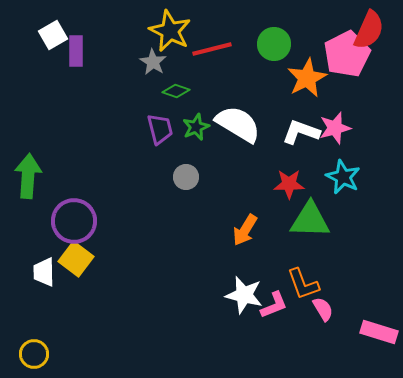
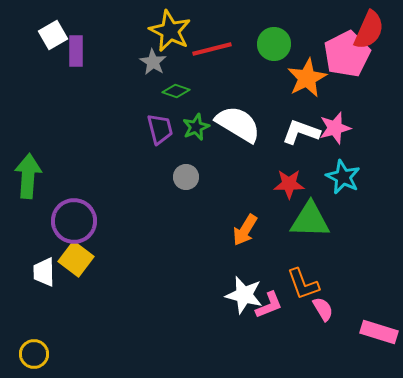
pink L-shape: moved 5 px left
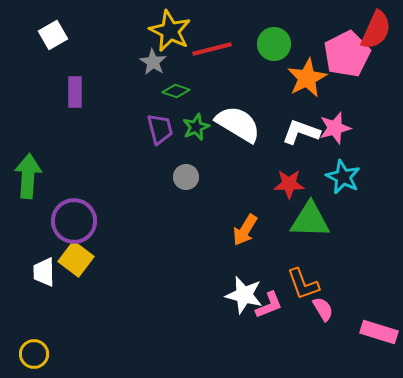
red semicircle: moved 7 px right
purple rectangle: moved 1 px left, 41 px down
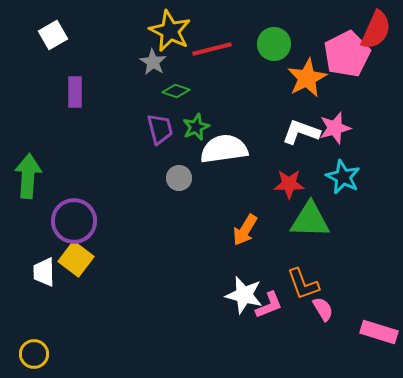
white semicircle: moved 14 px left, 25 px down; rotated 39 degrees counterclockwise
gray circle: moved 7 px left, 1 px down
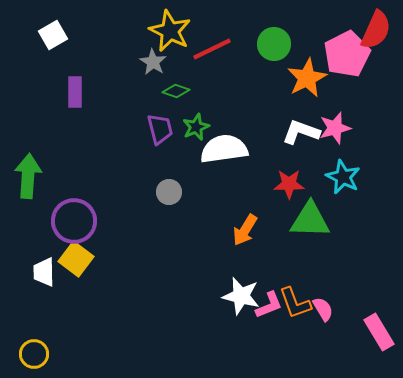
red line: rotated 12 degrees counterclockwise
gray circle: moved 10 px left, 14 px down
orange L-shape: moved 8 px left, 19 px down
white star: moved 3 px left, 1 px down
pink rectangle: rotated 42 degrees clockwise
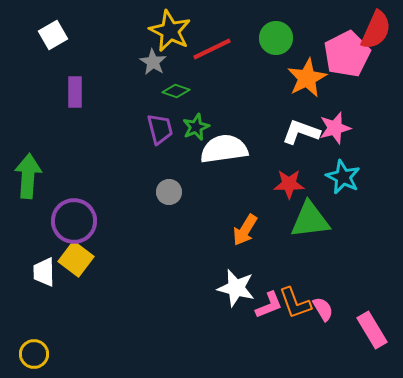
green circle: moved 2 px right, 6 px up
green triangle: rotated 9 degrees counterclockwise
white star: moved 5 px left, 8 px up
pink rectangle: moved 7 px left, 2 px up
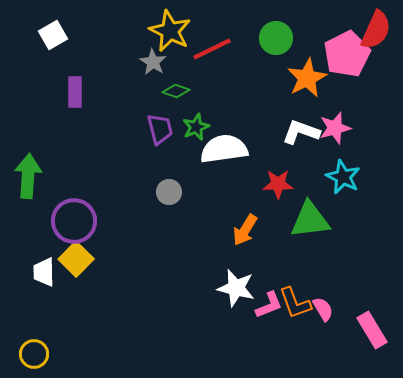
red star: moved 11 px left
yellow square: rotated 8 degrees clockwise
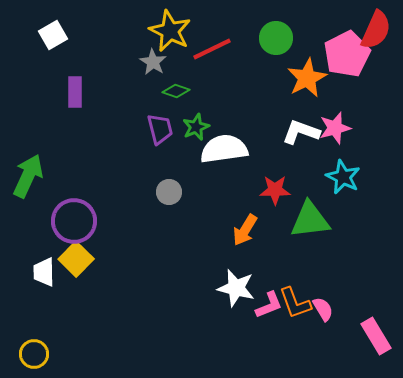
green arrow: rotated 21 degrees clockwise
red star: moved 3 px left, 6 px down
pink rectangle: moved 4 px right, 6 px down
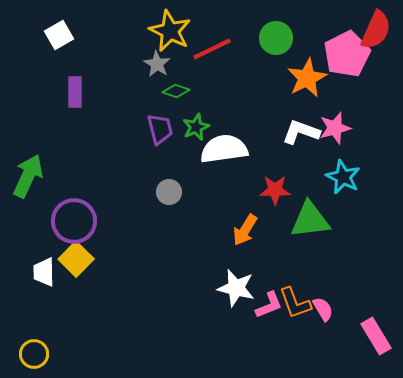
white square: moved 6 px right
gray star: moved 4 px right, 2 px down
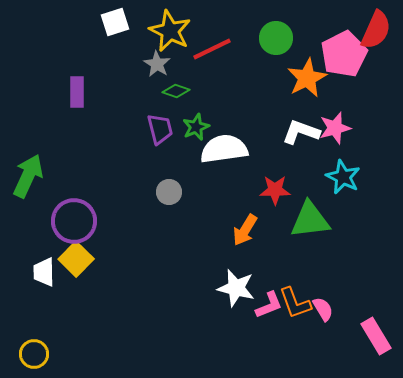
white square: moved 56 px right, 13 px up; rotated 12 degrees clockwise
pink pentagon: moved 3 px left
purple rectangle: moved 2 px right
